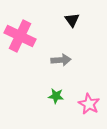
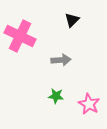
black triangle: rotated 21 degrees clockwise
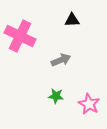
black triangle: rotated 42 degrees clockwise
gray arrow: rotated 18 degrees counterclockwise
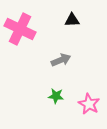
pink cross: moved 7 px up
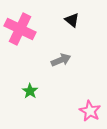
black triangle: rotated 42 degrees clockwise
green star: moved 26 px left, 5 px up; rotated 28 degrees clockwise
pink star: moved 1 px right, 7 px down
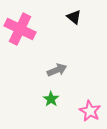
black triangle: moved 2 px right, 3 px up
gray arrow: moved 4 px left, 10 px down
green star: moved 21 px right, 8 px down
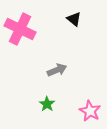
black triangle: moved 2 px down
green star: moved 4 px left, 5 px down
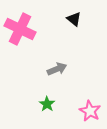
gray arrow: moved 1 px up
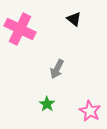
gray arrow: rotated 138 degrees clockwise
